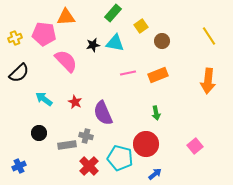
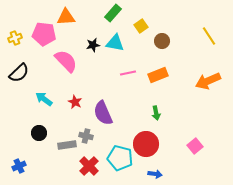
orange arrow: rotated 60 degrees clockwise
blue arrow: rotated 48 degrees clockwise
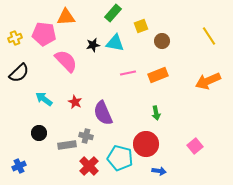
yellow square: rotated 16 degrees clockwise
blue arrow: moved 4 px right, 3 px up
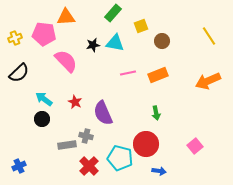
black circle: moved 3 px right, 14 px up
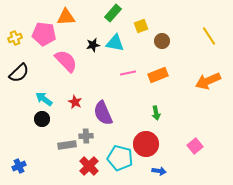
gray cross: rotated 16 degrees counterclockwise
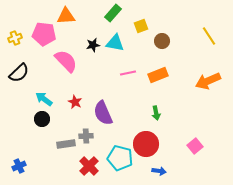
orange triangle: moved 1 px up
gray rectangle: moved 1 px left, 1 px up
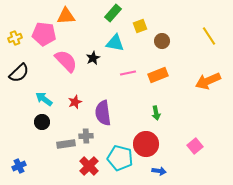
yellow square: moved 1 px left
black star: moved 13 px down; rotated 16 degrees counterclockwise
red star: rotated 24 degrees clockwise
purple semicircle: rotated 15 degrees clockwise
black circle: moved 3 px down
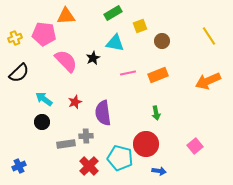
green rectangle: rotated 18 degrees clockwise
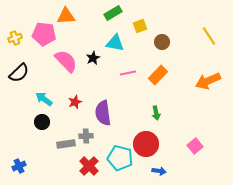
brown circle: moved 1 px down
orange rectangle: rotated 24 degrees counterclockwise
